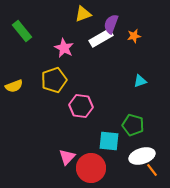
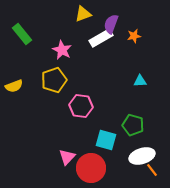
green rectangle: moved 3 px down
pink star: moved 2 px left, 2 px down
cyan triangle: rotated 16 degrees clockwise
cyan square: moved 3 px left, 1 px up; rotated 10 degrees clockwise
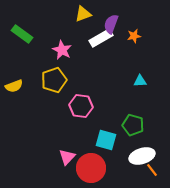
green rectangle: rotated 15 degrees counterclockwise
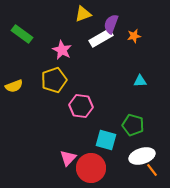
pink triangle: moved 1 px right, 1 px down
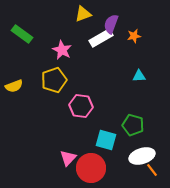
cyan triangle: moved 1 px left, 5 px up
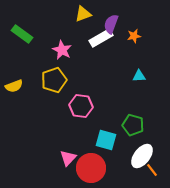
white ellipse: rotated 35 degrees counterclockwise
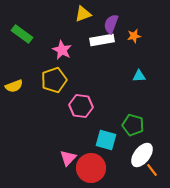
white rectangle: moved 1 px right, 2 px down; rotated 20 degrees clockwise
white ellipse: moved 1 px up
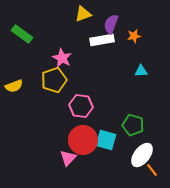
pink star: moved 8 px down
cyan triangle: moved 2 px right, 5 px up
red circle: moved 8 px left, 28 px up
